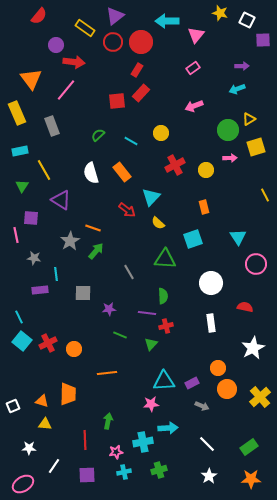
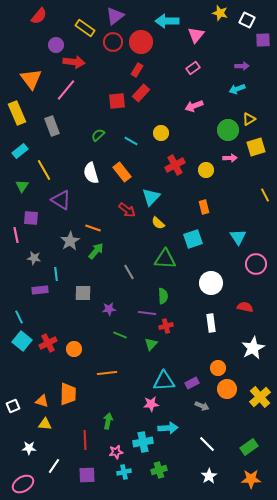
cyan rectangle at (20, 151): rotated 28 degrees counterclockwise
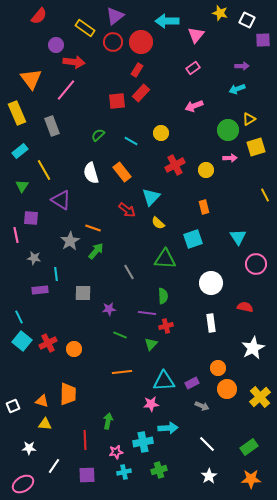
orange line at (107, 373): moved 15 px right, 1 px up
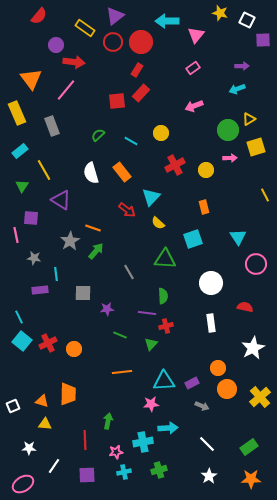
purple star at (109, 309): moved 2 px left
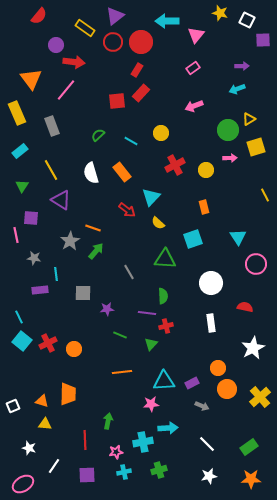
yellow line at (44, 170): moved 7 px right
white star at (29, 448): rotated 16 degrees clockwise
white star at (209, 476): rotated 21 degrees clockwise
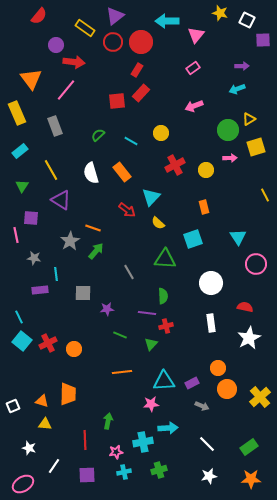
gray rectangle at (52, 126): moved 3 px right
white star at (253, 348): moved 4 px left, 10 px up
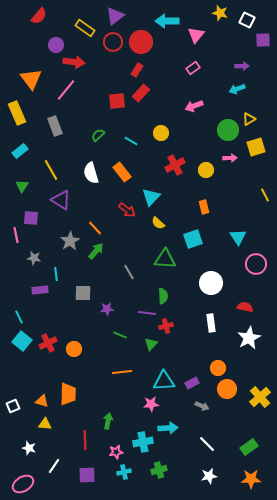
orange line at (93, 228): moved 2 px right; rotated 28 degrees clockwise
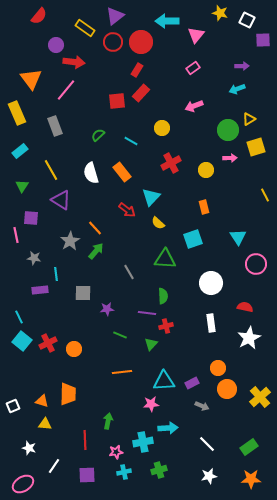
yellow circle at (161, 133): moved 1 px right, 5 px up
red cross at (175, 165): moved 4 px left, 2 px up
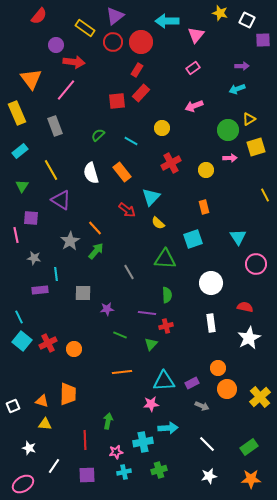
green semicircle at (163, 296): moved 4 px right, 1 px up
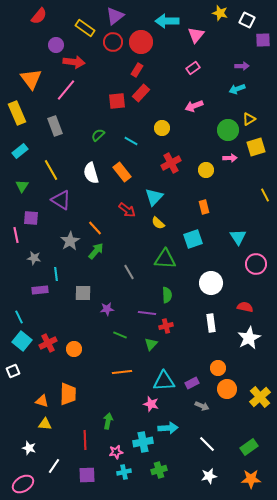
cyan triangle at (151, 197): moved 3 px right
pink star at (151, 404): rotated 21 degrees clockwise
white square at (13, 406): moved 35 px up
